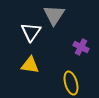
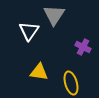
white triangle: moved 2 px left, 1 px up
purple cross: moved 2 px right
yellow triangle: moved 9 px right, 7 px down
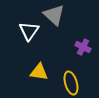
gray triangle: rotated 20 degrees counterclockwise
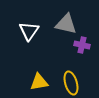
gray triangle: moved 12 px right, 9 px down; rotated 30 degrees counterclockwise
purple cross: moved 1 px left, 2 px up; rotated 14 degrees counterclockwise
yellow triangle: moved 10 px down; rotated 18 degrees counterclockwise
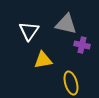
yellow triangle: moved 4 px right, 22 px up
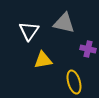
gray triangle: moved 2 px left, 1 px up
purple cross: moved 6 px right, 4 px down
yellow ellipse: moved 3 px right, 1 px up
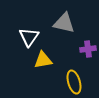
white triangle: moved 6 px down
purple cross: rotated 21 degrees counterclockwise
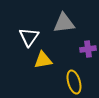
gray triangle: rotated 20 degrees counterclockwise
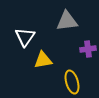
gray triangle: moved 3 px right, 2 px up
white triangle: moved 4 px left
yellow ellipse: moved 2 px left
